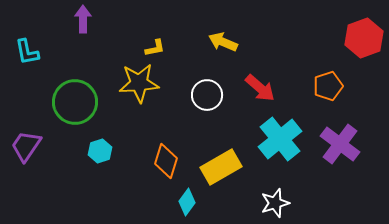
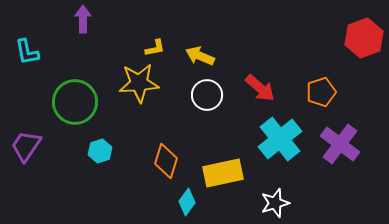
yellow arrow: moved 23 px left, 14 px down
orange pentagon: moved 7 px left, 6 px down
yellow rectangle: moved 2 px right, 6 px down; rotated 18 degrees clockwise
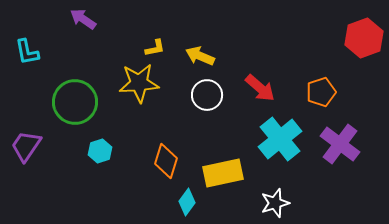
purple arrow: rotated 56 degrees counterclockwise
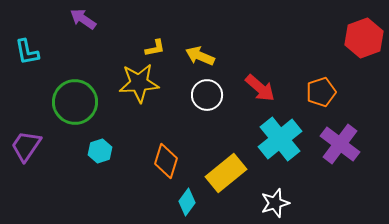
yellow rectangle: moved 3 px right; rotated 27 degrees counterclockwise
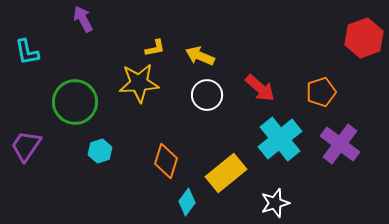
purple arrow: rotated 28 degrees clockwise
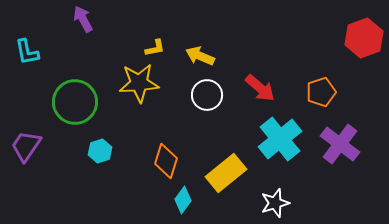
cyan diamond: moved 4 px left, 2 px up
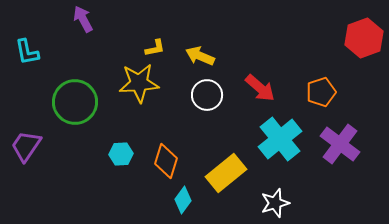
cyan hexagon: moved 21 px right, 3 px down; rotated 15 degrees clockwise
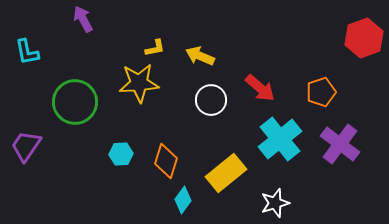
white circle: moved 4 px right, 5 px down
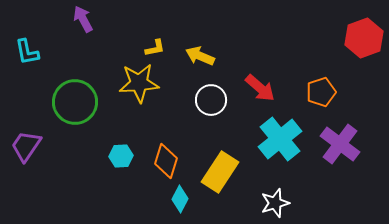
cyan hexagon: moved 2 px down
yellow rectangle: moved 6 px left, 1 px up; rotated 18 degrees counterclockwise
cyan diamond: moved 3 px left, 1 px up; rotated 8 degrees counterclockwise
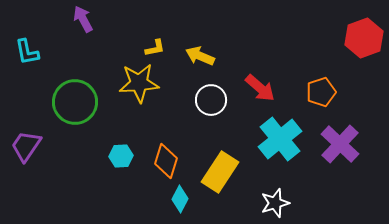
purple cross: rotated 6 degrees clockwise
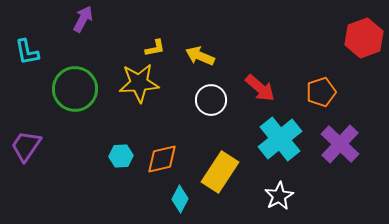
purple arrow: rotated 56 degrees clockwise
green circle: moved 13 px up
orange diamond: moved 4 px left, 2 px up; rotated 60 degrees clockwise
white star: moved 4 px right, 7 px up; rotated 12 degrees counterclockwise
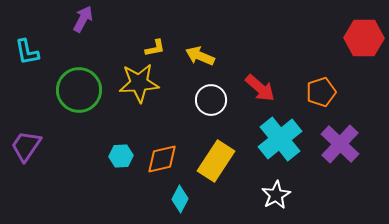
red hexagon: rotated 21 degrees clockwise
green circle: moved 4 px right, 1 px down
yellow rectangle: moved 4 px left, 11 px up
white star: moved 3 px left, 1 px up
